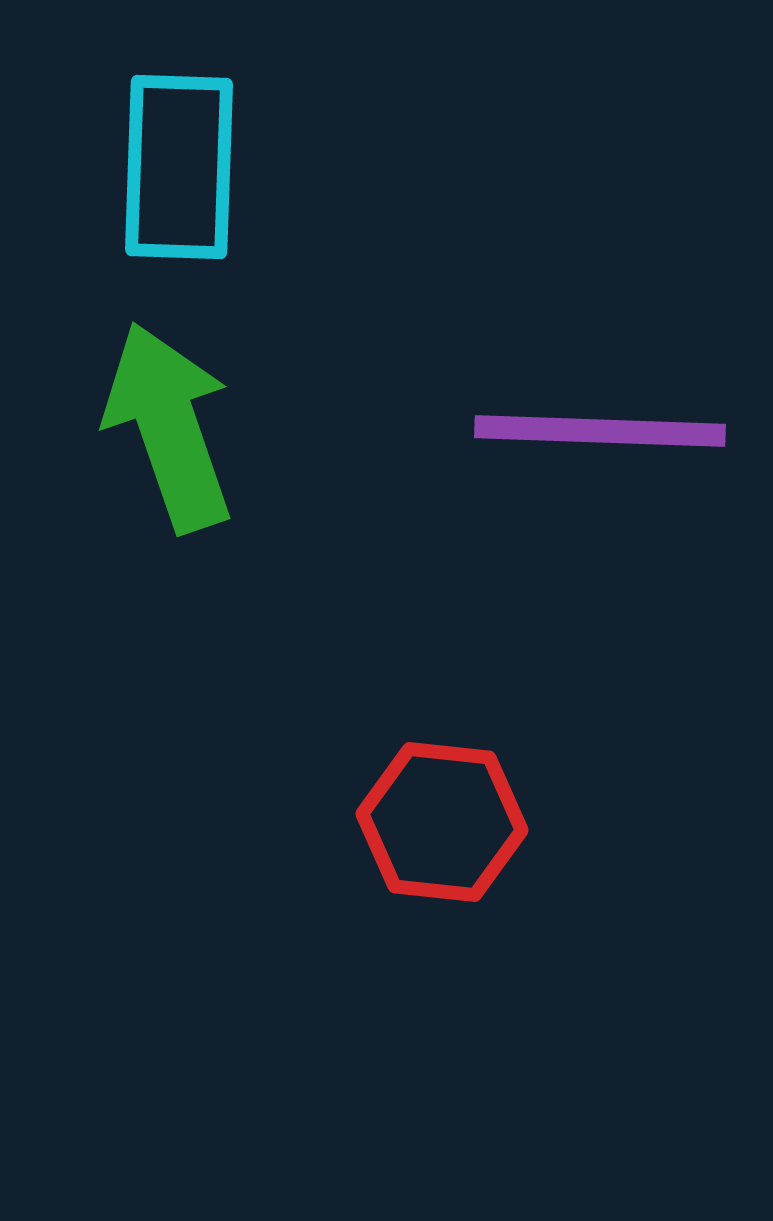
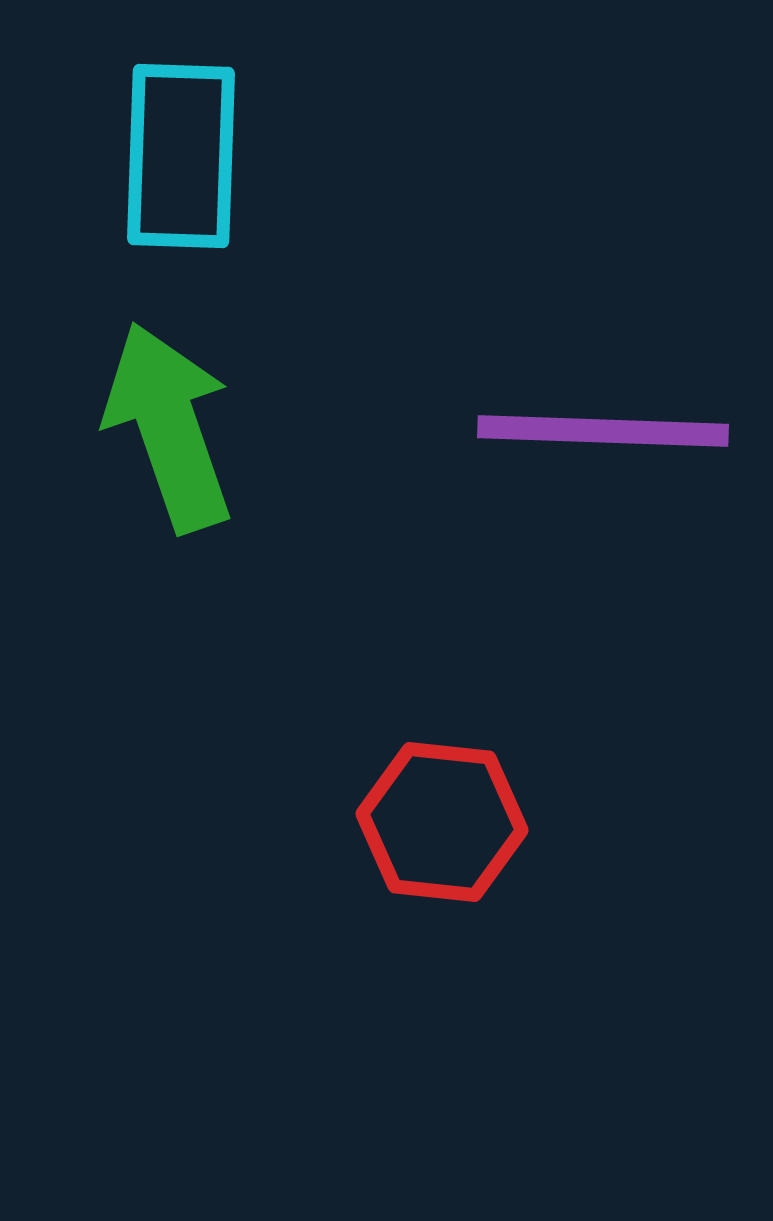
cyan rectangle: moved 2 px right, 11 px up
purple line: moved 3 px right
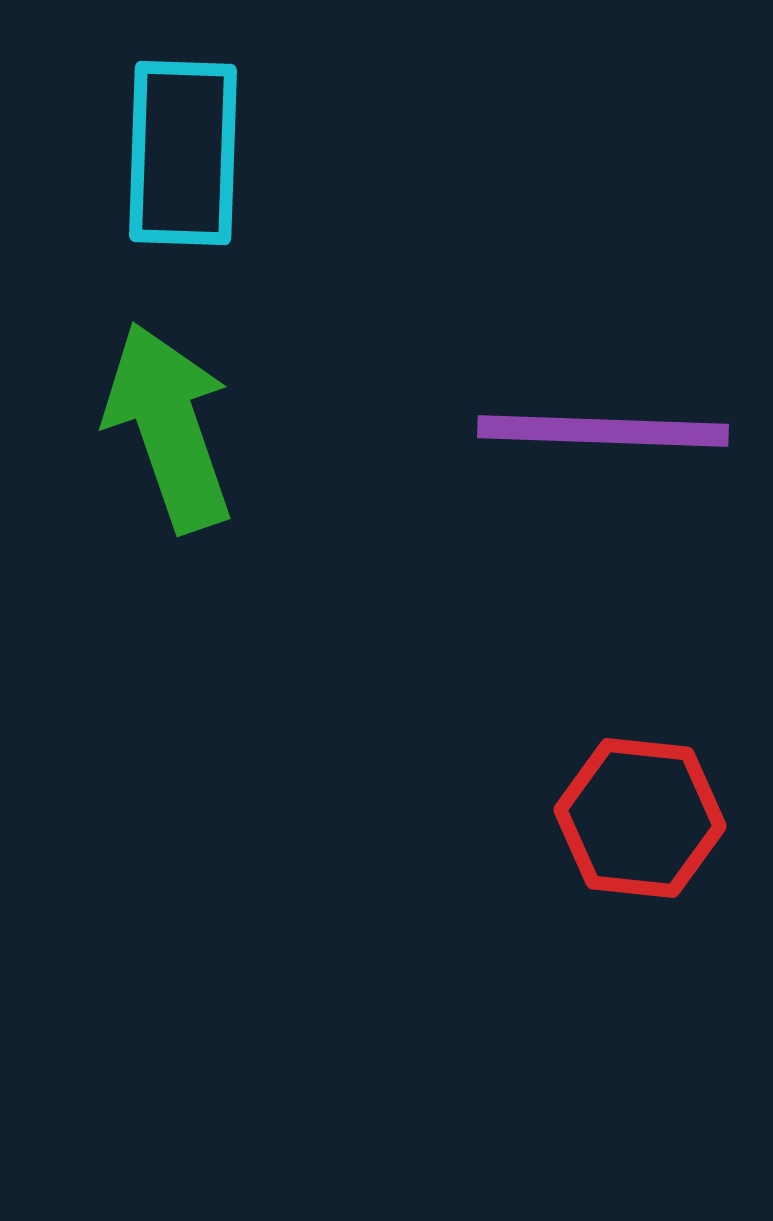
cyan rectangle: moved 2 px right, 3 px up
red hexagon: moved 198 px right, 4 px up
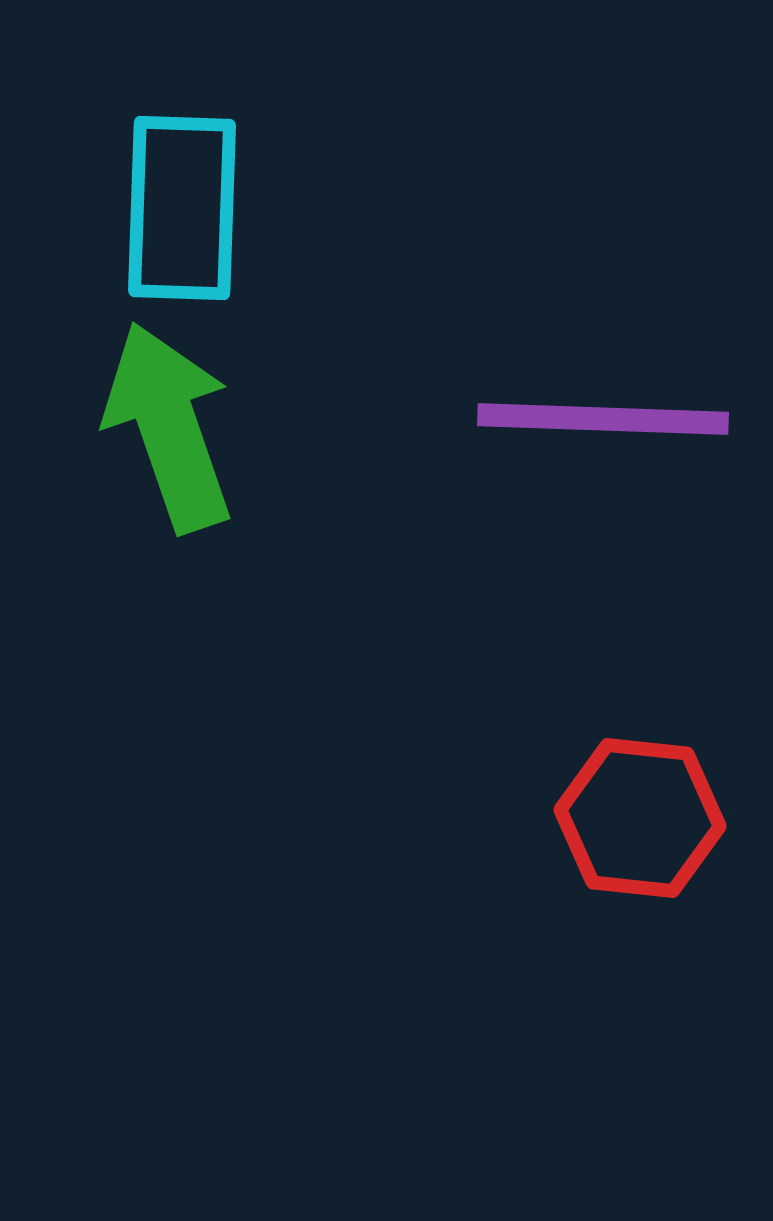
cyan rectangle: moved 1 px left, 55 px down
purple line: moved 12 px up
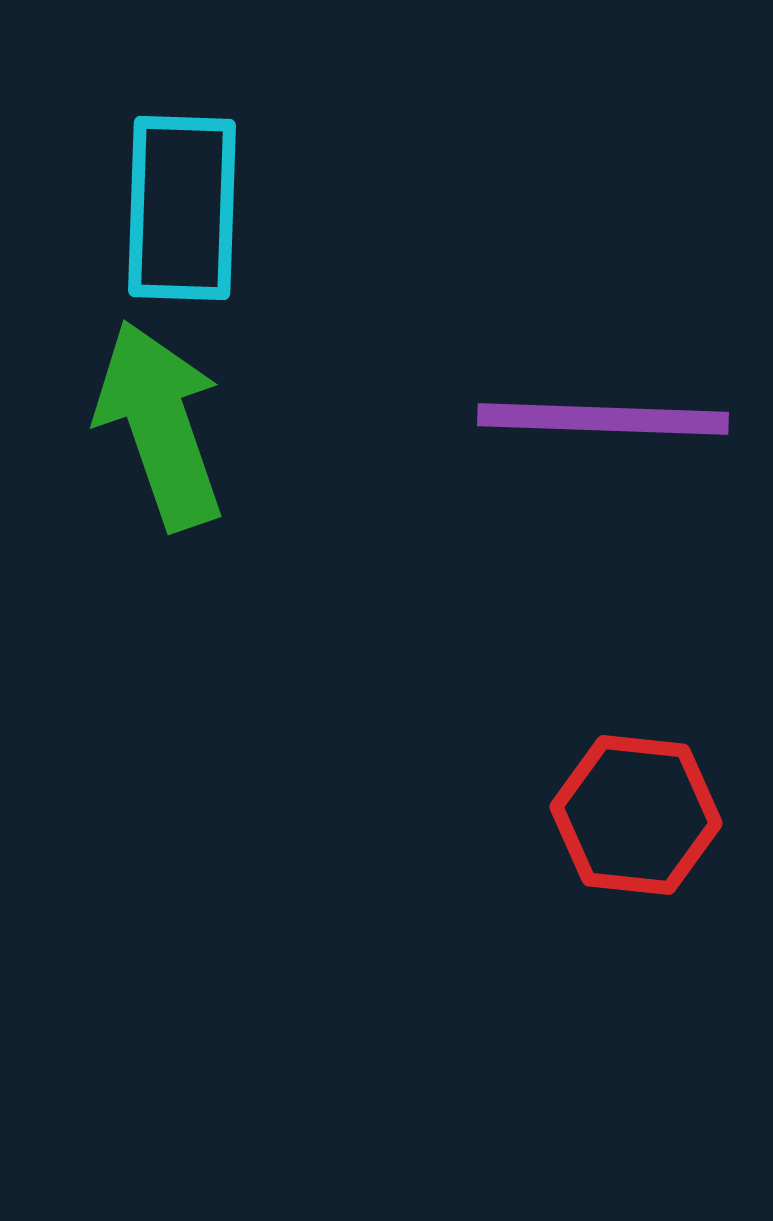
green arrow: moved 9 px left, 2 px up
red hexagon: moved 4 px left, 3 px up
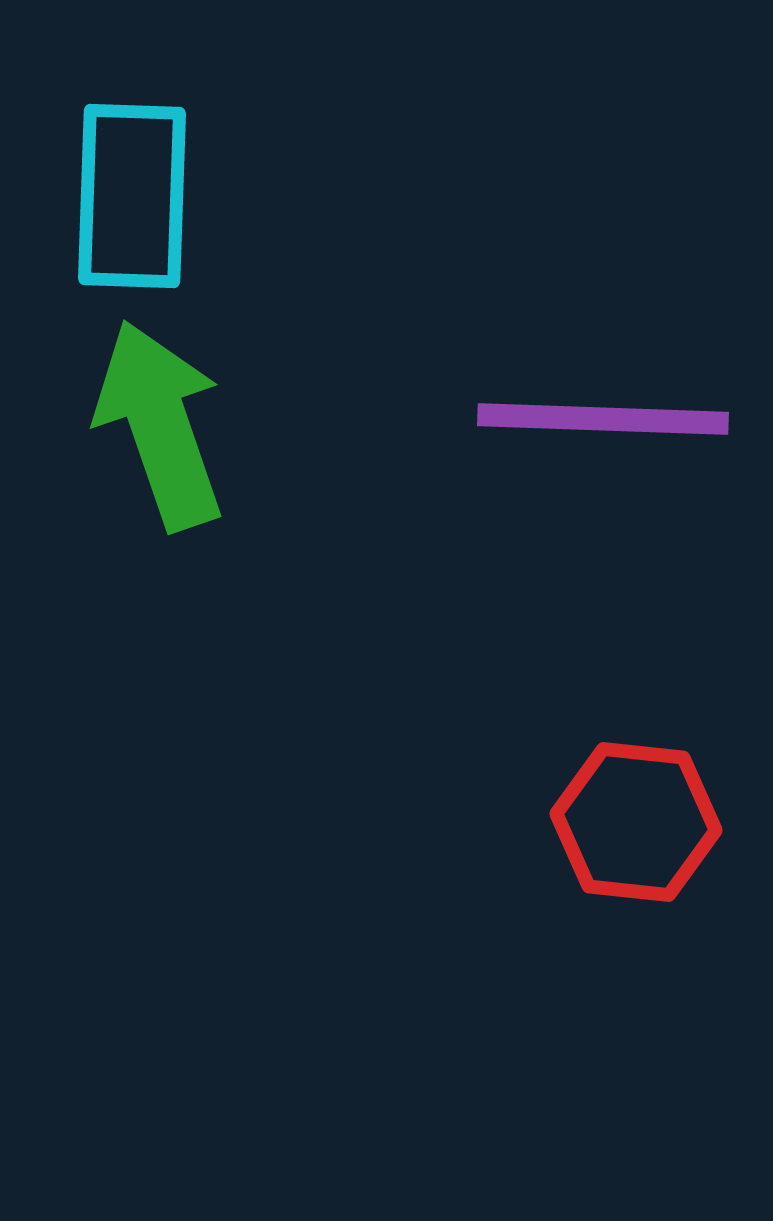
cyan rectangle: moved 50 px left, 12 px up
red hexagon: moved 7 px down
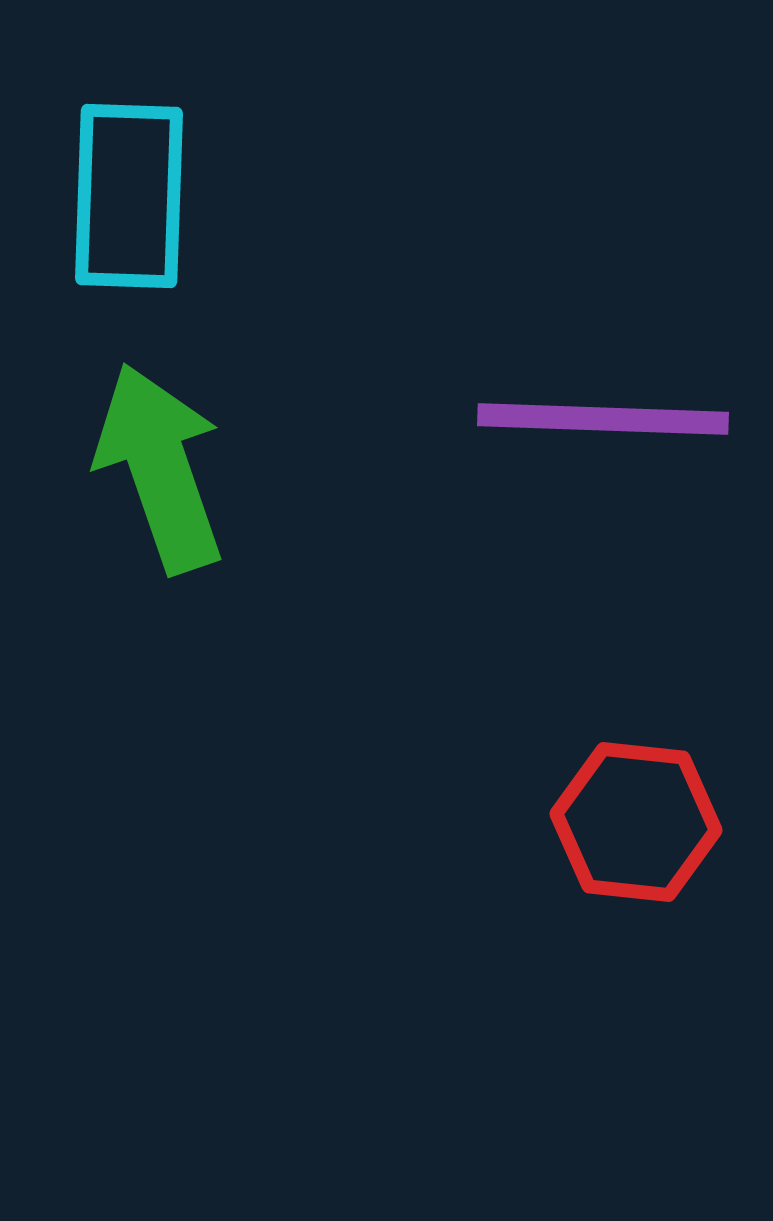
cyan rectangle: moved 3 px left
green arrow: moved 43 px down
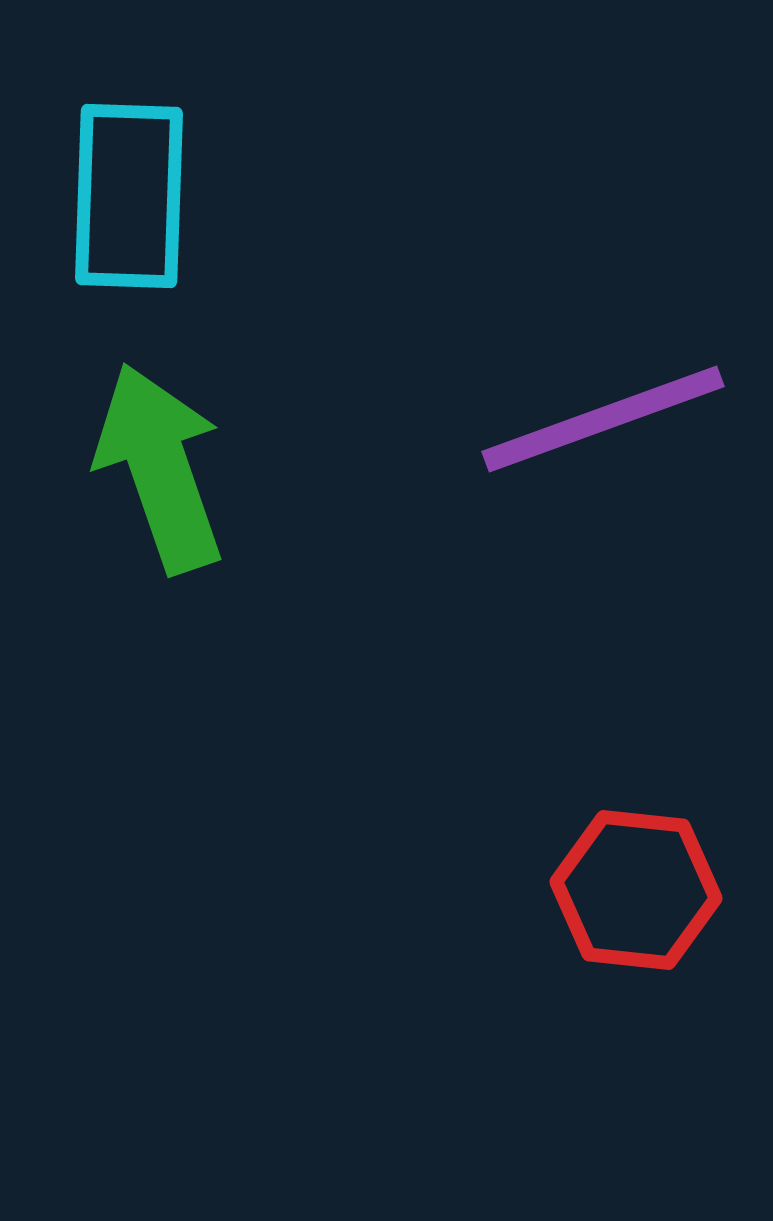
purple line: rotated 22 degrees counterclockwise
red hexagon: moved 68 px down
